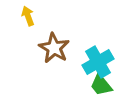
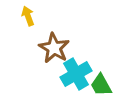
cyan cross: moved 22 px left, 12 px down
green trapezoid: rotated 10 degrees clockwise
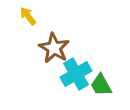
yellow arrow: rotated 18 degrees counterclockwise
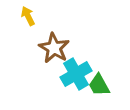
yellow arrow: rotated 12 degrees clockwise
green trapezoid: moved 2 px left
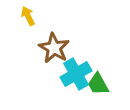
green trapezoid: moved 1 px left, 1 px up
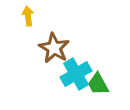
yellow arrow: rotated 18 degrees clockwise
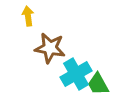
brown star: moved 4 px left; rotated 20 degrees counterclockwise
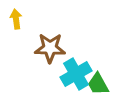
yellow arrow: moved 12 px left, 3 px down
brown star: rotated 8 degrees counterclockwise
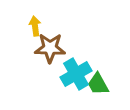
yellow arrow: moved 19 px right, 7 px down
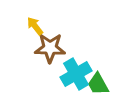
yellow arrow: rotated 30 degrees counterclockwise
